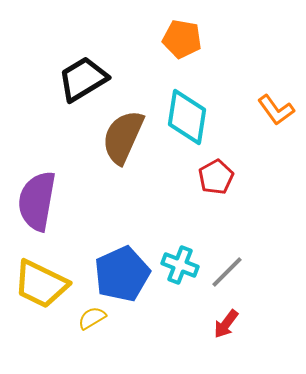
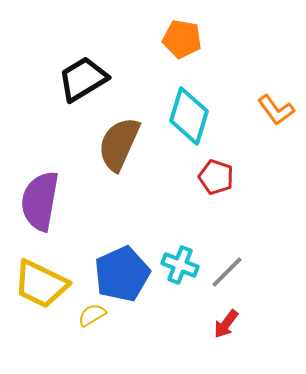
cyan diamond: moved 2 px right, 1 px up; rotated 8 degrees clockwise
brown semicircle: moved 4 px left, 7 px down
red pentagon: rotated 24 degrees counterclockwise
purple semicircle: moved 3 px right
yellow semicircle: moved 3 px up
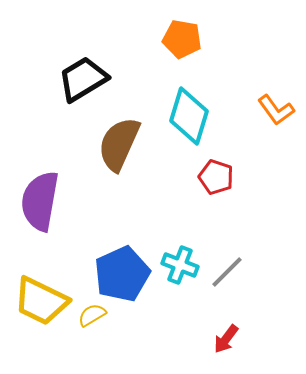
yellow trapezoid: moved 17 px down
red arrow: moved 15 px down
